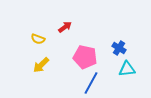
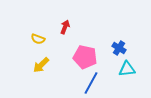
red arrow: rotated 32 degrees counterclockwise
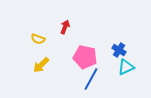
blue cross: moved 2 px down
cyan triangle: moved 1 px left, 2 px up; rotated 18 degrees counterclockwise
blue line: moved 4 px up
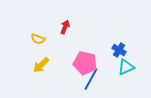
pink pentagon: moved 6 px down
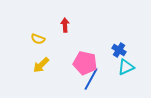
red arrow: moved 2 px up; rotated 24 degrees counterclockwise
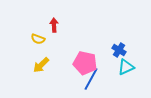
red arrow: moved 11 px left
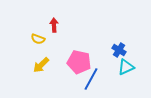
pink pentagon: moved 6 px left, 1 px up
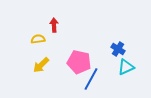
yellow semicircle: rotated 152 degrees clockwise
blue cross: moved 1 px left, 1 px up
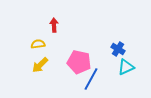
yellow semicircle: moved 5 px down
yellow arrow: moved 1 px left
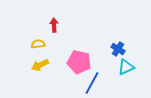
yellow arrow: rotated 18 degrees clockwise
blue line: moved 1 px right, 4 px down
